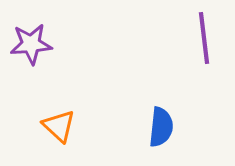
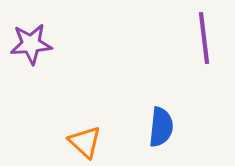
orange triangle: moved 26 px right, 16 px down
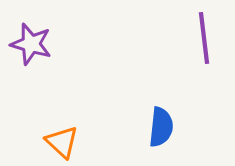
purple star: rotated 21 degrees clockwise
orange triangle: moved 23 px left
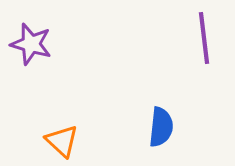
orange triangle: moved 1 px up
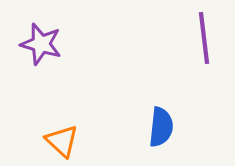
purple star: moved 10 px right
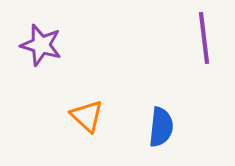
purple star: moved 1 px down
orange triangle: moved 25 px right, 25 px up
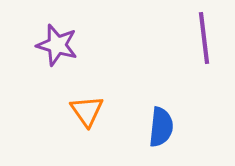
purple star: moved 16 px right
orange triangle: moved 5 px up; rotated 12 degrees clockwise
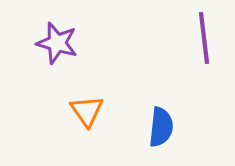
purple star: moved 2 px up
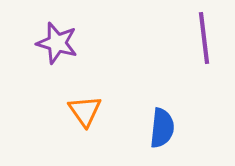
orange triangle: moved 2 px left
blue semicircle: moved 1 px right, 1 px down
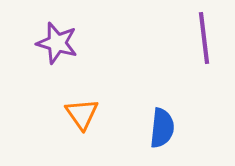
orange triangle: moved 3 px left, 3 px down
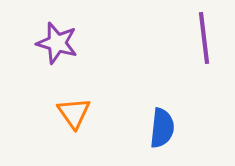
orange triangle: moved 8 px left, 1 px up
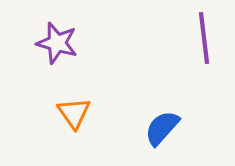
blue semicircle: rotated 144 degrees counterclockwise
